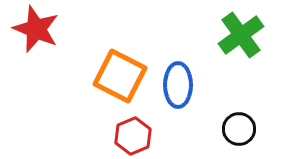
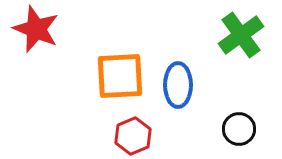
orange square: rotated 30 degrees counterclockwise
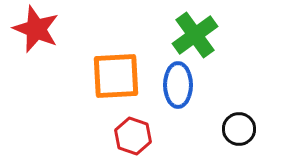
green cross: moved 46 px left
orange square: moved 4 px left
red hexagon: rotated 18 degrees counterclockwise
